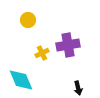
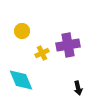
yellow circle: moved 6 px left, 11 px down
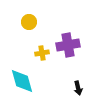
yellow circle: moved 7 px right, 9 px up
yellow cross: rotated 16 degrees clockwise
cyan diamond: moved 1 px right, 1 px down; rotated 8 degrees clockwise
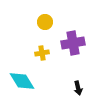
yellow circle: moved 16 px right
purple cross: moved 5 px right, 2 px up
cyan diamond: rotated 16 degrees counterclockwise
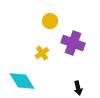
yellow circle: moved 5 px right, 1 px up
purple cross: rotated 30 degrees clockwise
yellow cross: rotated 24 degrees counterclockwise
